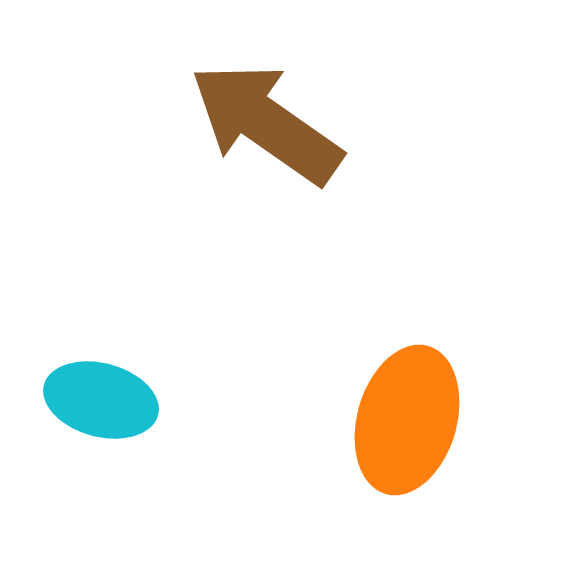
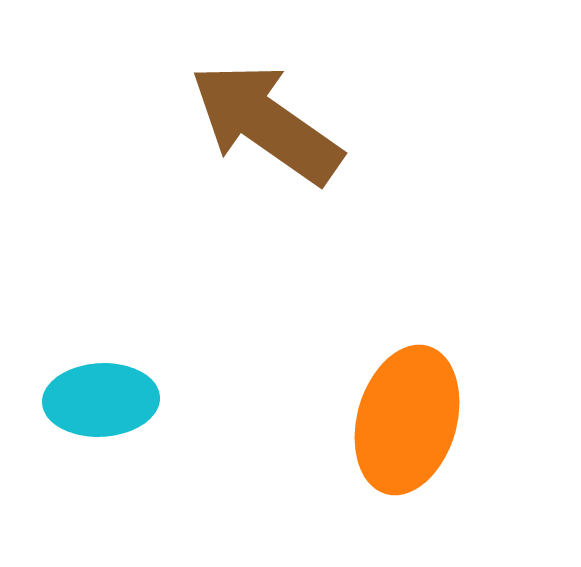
cyan ellipse: rotated 18 degrees counterclockwise
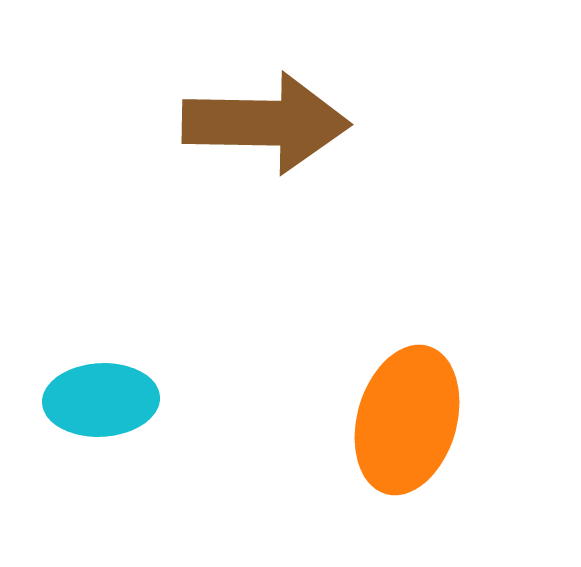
brown arrow: rotated 146 degrees clockwise
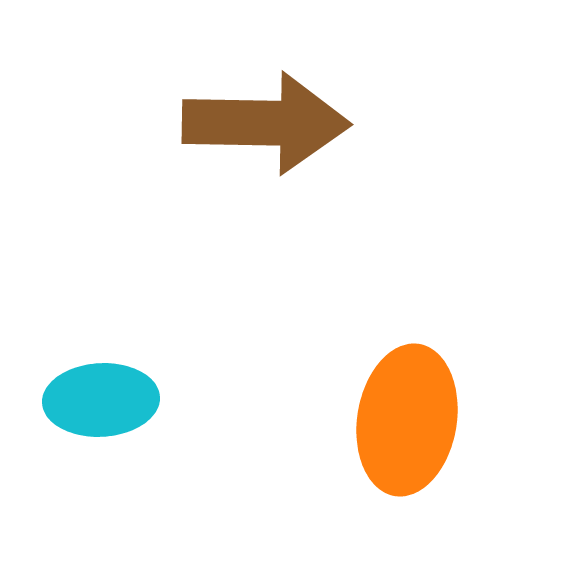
orange ellipse: rotated 7 degrees counterclockwise
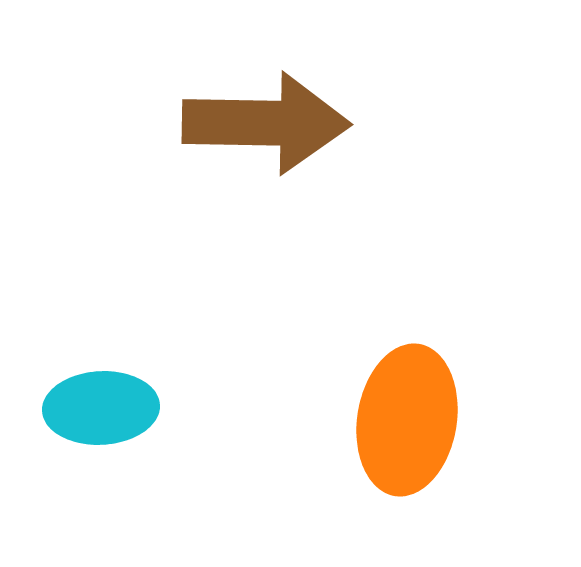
cyan ellipse: moved 8 px down
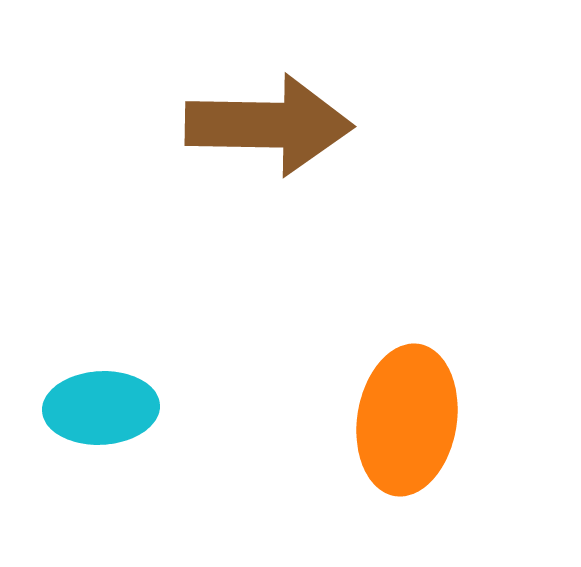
brown arrow: moved 3 px right, 2 px down
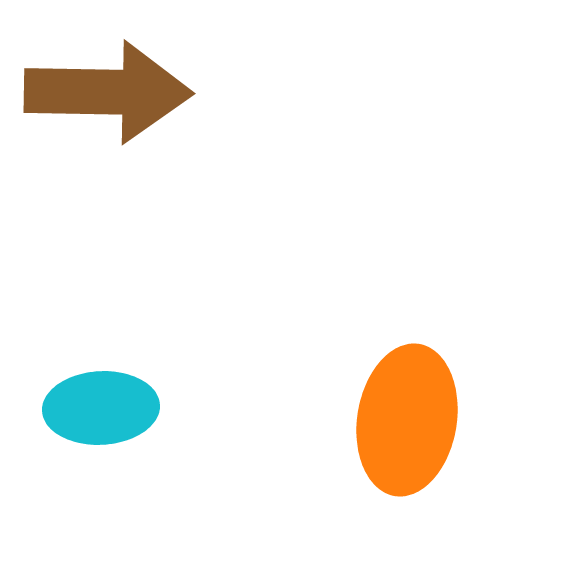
brown arrow: moved 161 px left, 33 px up
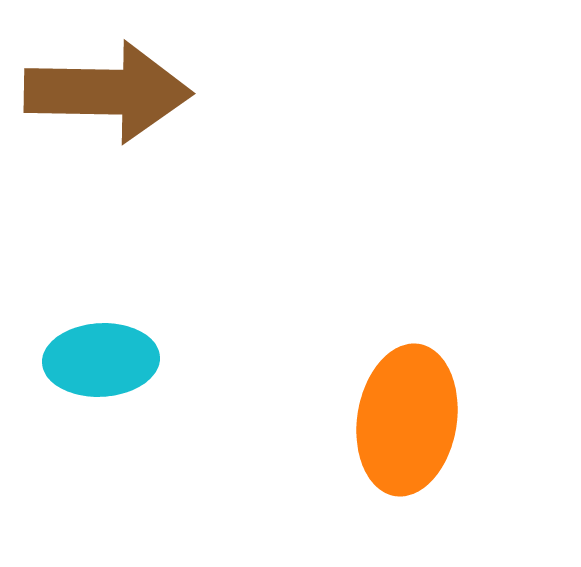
cyan ellipse: moved 48 px up
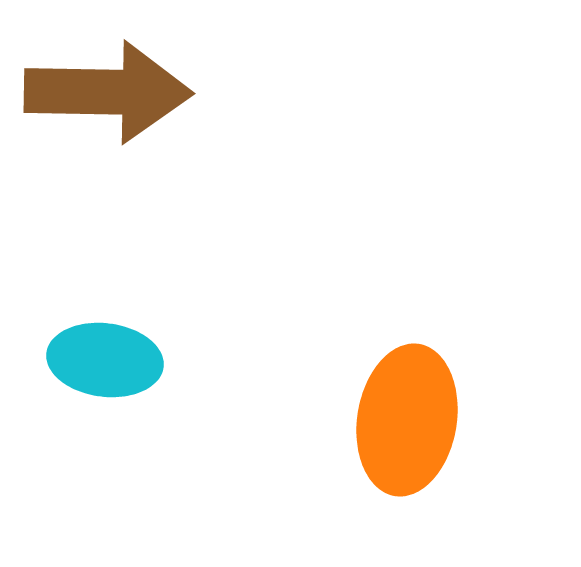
cyan ellipse: moved 4 px right; rotated 10 degrees clockwise
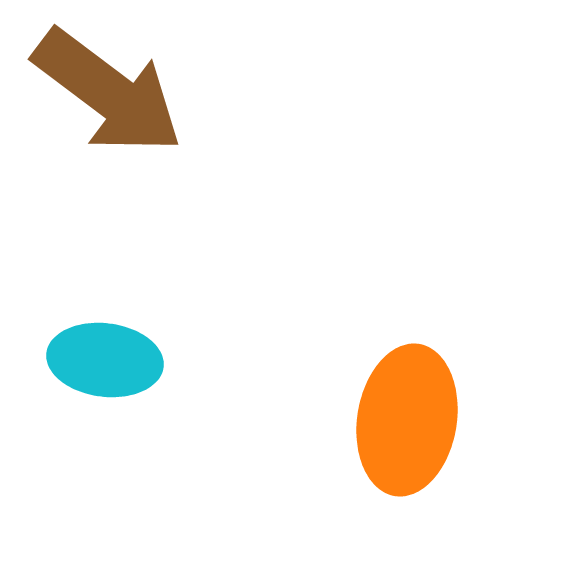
brown arrow: rotated 36 degrees clockwise
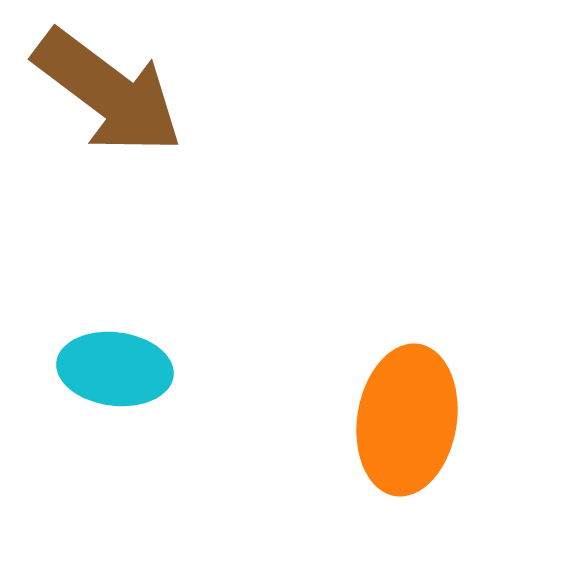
cyan ellipse: moved 10 px right, 9 px down
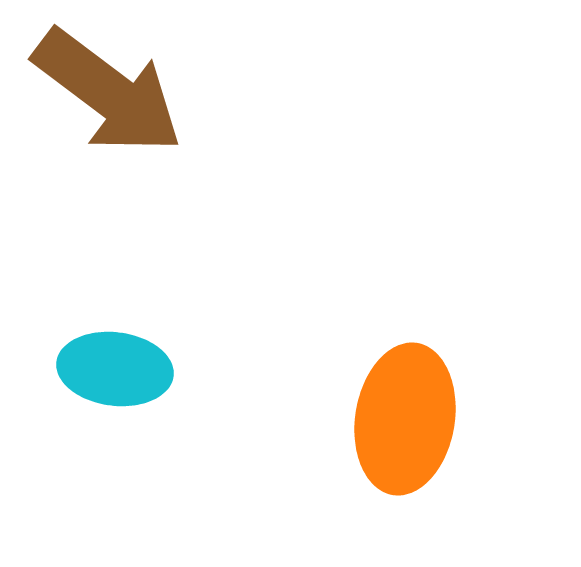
orange ellipse: moved 2 px left, 1 px up
